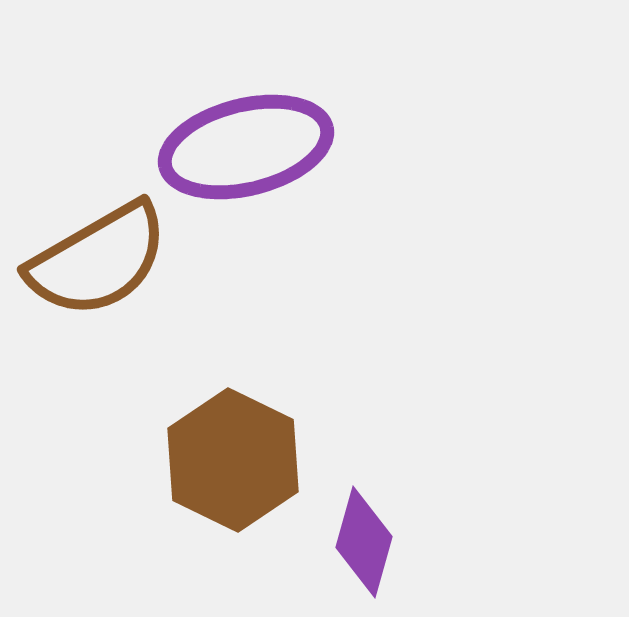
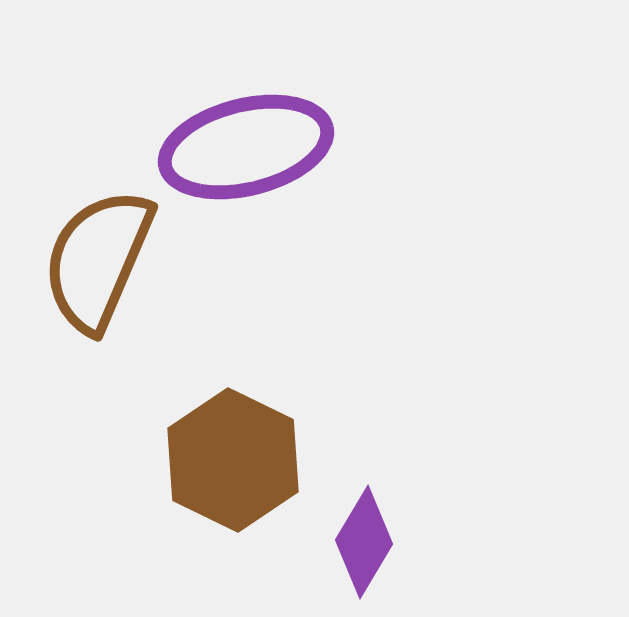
brown semicircle: rotated 143 degrees clockwise
purple diamond: rotated 15 degrees clockwise
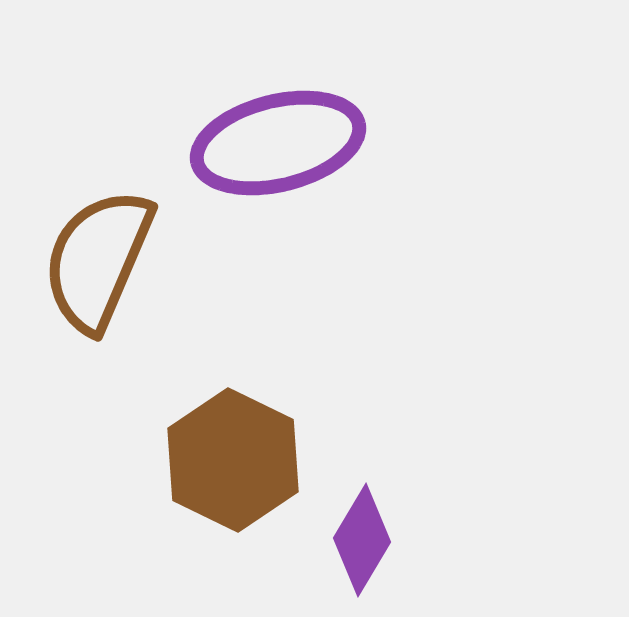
purple ellipse: moved 32 px right, 4 px up
purple diamond: moved 2 px left, 2 px up
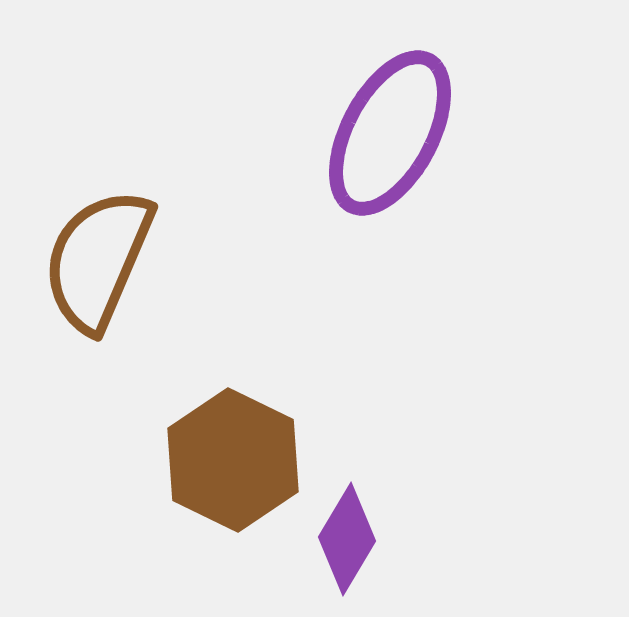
purple ellipse: moved 112 px right, 10 px up; rotated 48 degrees counterclockwise
purple diamond: moved 15 px left, 1 px up
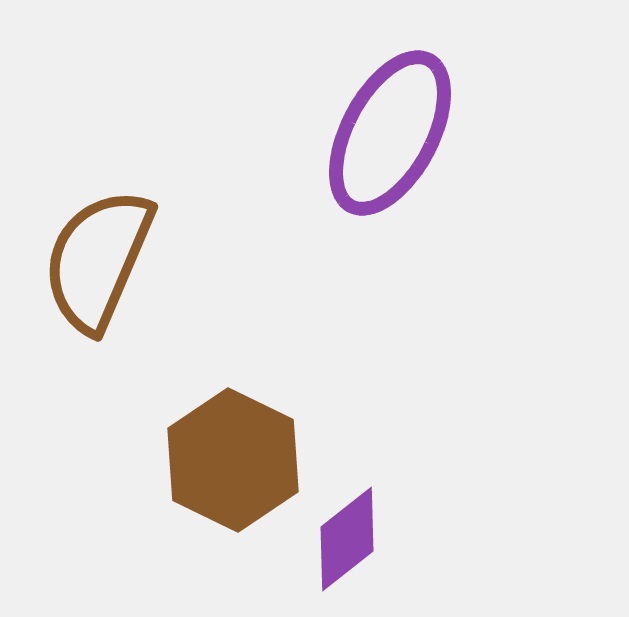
purple diamond: rotated 21 degrees clockwise
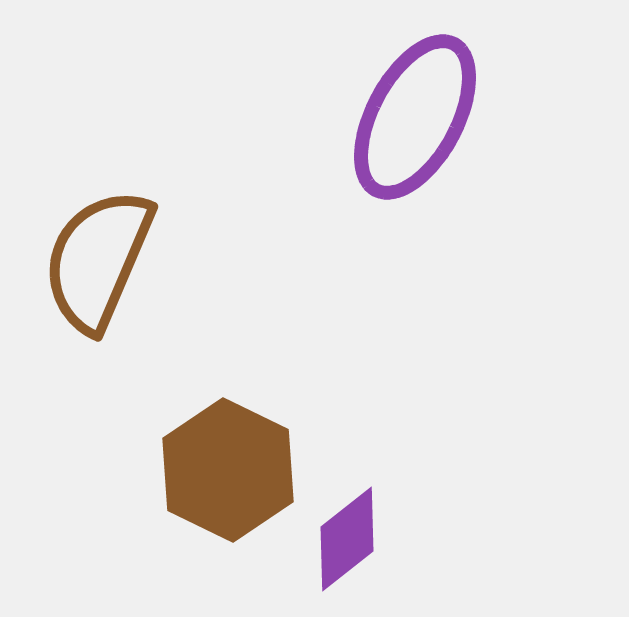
purple ellipse: moved 25 px right, 16 px up
brown hexagon: moved 5 px left, 10 px down
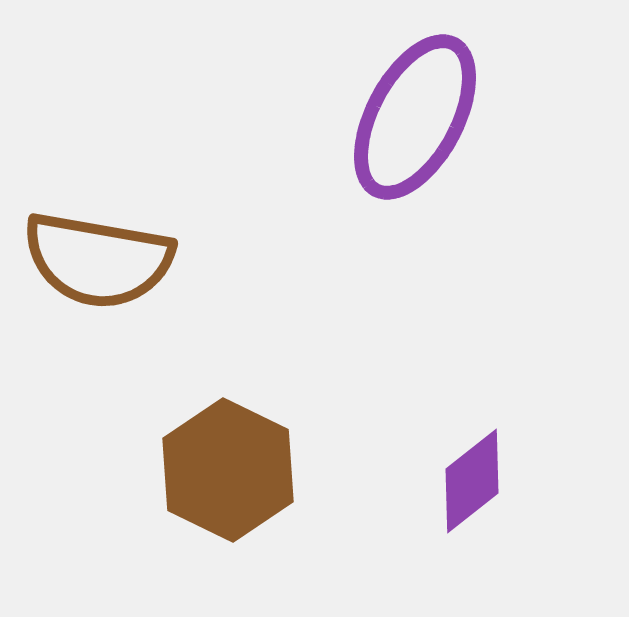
brown semicircle: rotated 103 degrees counterclockwise
purple diamond: moved 125 px right, 58 px up
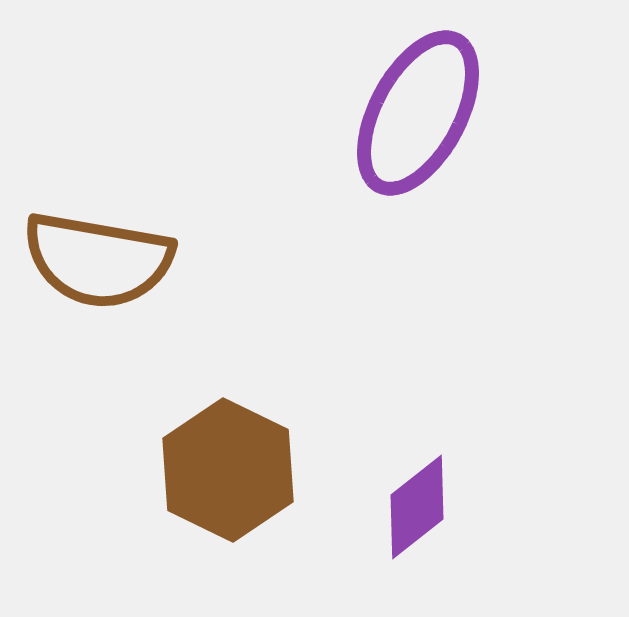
purple ellipse: moved 3 px right, 4 px up
purple diamond: moved 55 px left, 26 px down
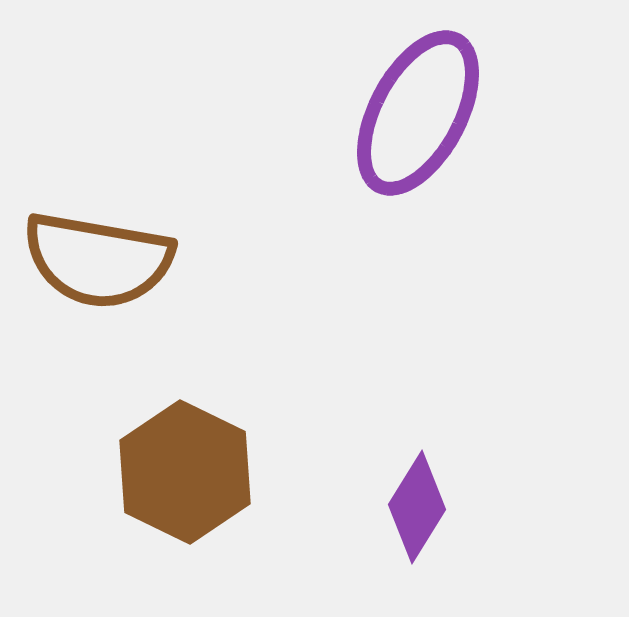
brown hexagon: moved 43 px left, 2 px down
purple diamond: rotated 20 degrees counterclockwise
